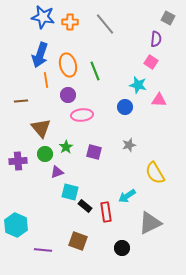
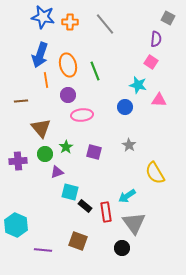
gray star: rotated 24 degrees counterclockwise
gray triangle: moved 16 px left; rotated 40 degrees counterclockwise
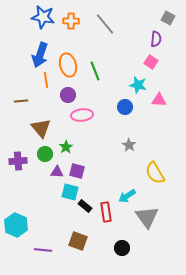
orange cross: moved 1 px right, 1 px up
purple square: moved 17 px left, 19 px down
purple triangle: rotated 24 degrees clockwise
gray triangle: moved 13 px right, 6 px up
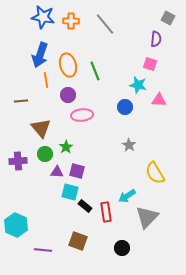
pink square: moved 1 px left, 2 px down; rotated 16 degrees counterclockwise
gray triangle: rotated 20 degrees clockwise
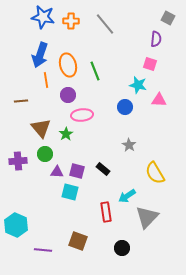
green star: moved 13 px up
black rectangle: moved 18 px right, 37 px up
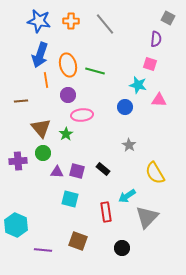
blue star: moved 4 px left, 4 px down
green line: rotated 54 degrees counterclockwise
green circle: moved 2 px left, 1 px up
cyan square: moved 7 px down
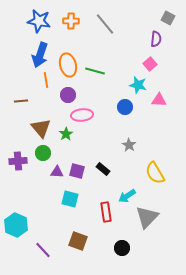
pink square: rotated 32 degrees clockwise
purple line: rotated 42 degrees clockwise
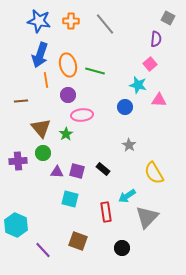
yellow semicircle: moved 1 px left
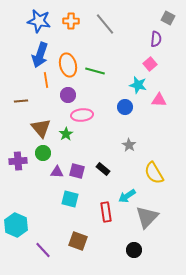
black circle: moved 12 px right, 2 px down
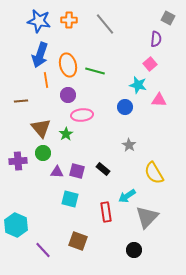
orange cross: moved 2 px left, 1 px up
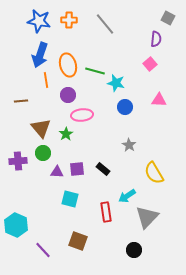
cyan star: moved 22 px left, 2 px up
purple square: moved 2 px up; rotated 21 degrees counterclockwise
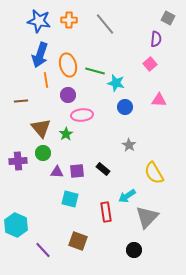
purple square: moved 2 px down
